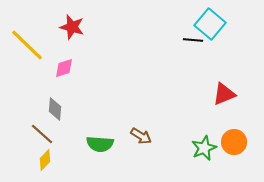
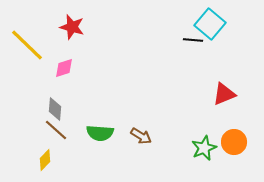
brown line: moved 14 px right, 4 px up
green semicircle: moved 11 px up
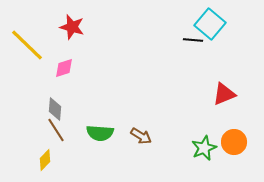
brown line: rotated 15 degrees clockwise
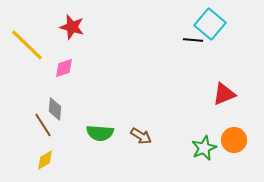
brown line: moved 13 px left, 5 px up
orange circle: moved 2 px up
yellow diamond: rotated 15 degrees clockwise
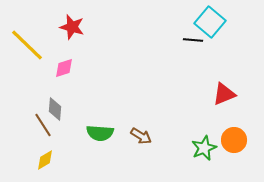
cyan square: moved 2 px up
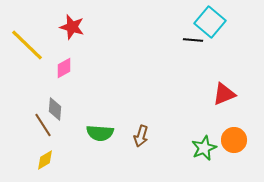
pink diamond: rotated 10 degrees counterclockwise
brown arrow: rotated 75 degrees clockwise
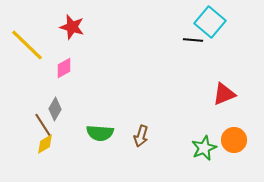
gray diamond: rotated 25 degrees clockwise
yellow diamond: moved 16 px up
